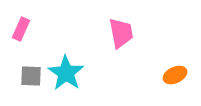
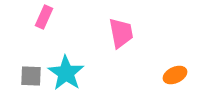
pink rectangle: moved 23 px right, 12 px up
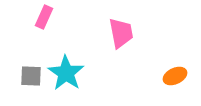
orange ellipse: moved 1 px down
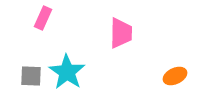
pink rectangle: moved 1 px left, 1 px down
pink trapezoid: rotated 12 degrees clockwise
cyan star: moved 1 px right, 1 px up
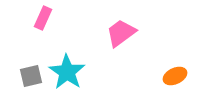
pink trapezoid: rotated 128 degrees counterclockwise
gray square: rotated 15 degrees counterclockwise
